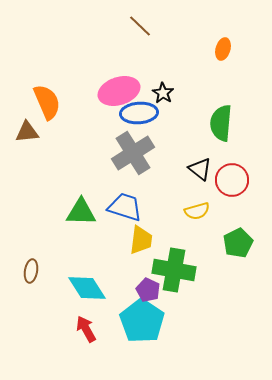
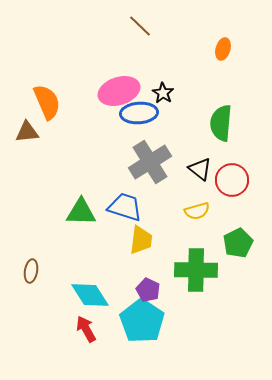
gray cross: moved 17 px right, 9 px down
green cross: moved 22 px right; rotated 9 degrees counterclockwise
cyan diamond: moved 3 px right, 7 px down
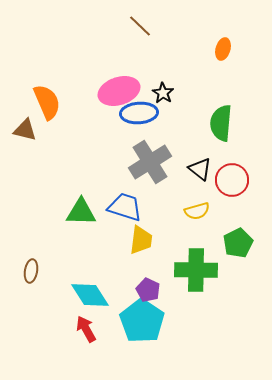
brown triangle: moved 2 px left, 2 px up; rotated 20 degrees clockwise
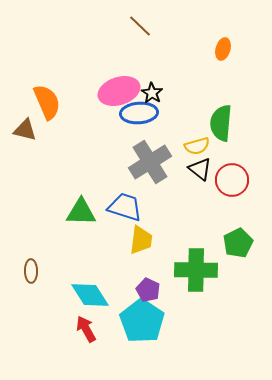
black star: moved 11 px left
yellow semicircle: moved 65 px up
brown ellipse: rotated 10 degrees counterclockwise
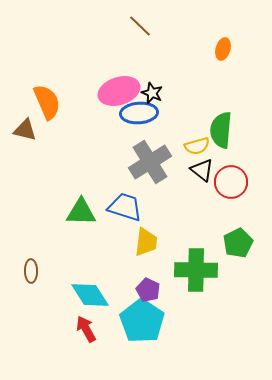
black star: rotated 10 degrees counterclockwise
green semicircle: moved 7 px down
black triangle: moved 2 px right, 1 px down
red circle: moved 1 px left, 2 px down
yellow trapezoid: moved 5 px right, 2 px down
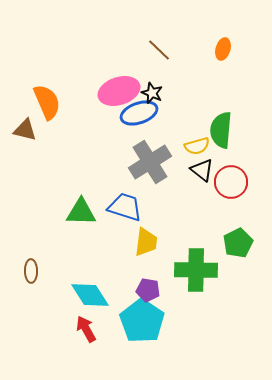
brown line: moved 19 px right, 24 px down
blue ellipse: rotated 15 degrees counterclockwise
purple pentagon: rotated 15 degrees counterclockwise
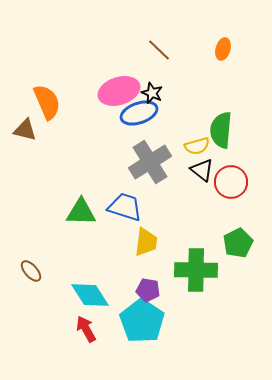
brown ellipse: rotated 40 degrees counterclockwise
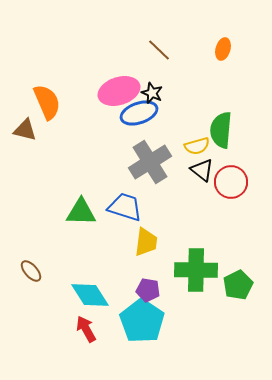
green pentagon: moved 42 px down
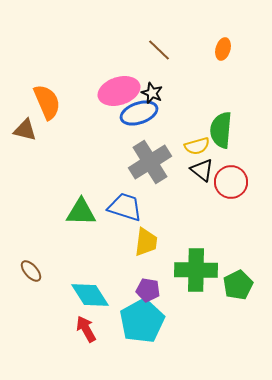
cyan pentagon: rotated 9 degrees clockwise
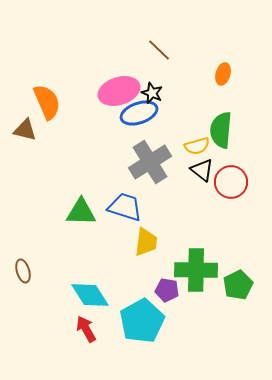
orange ellipse: moved 25 px down
brown ellipse: moved 8 px left; rotated 25 degrees clockwise
purple pentagon: moved 19 px right
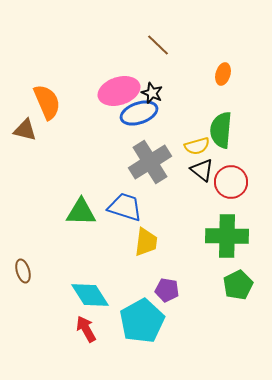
brown line: moved 1 px left, 5 px up
green cross: moved 31 px right, 34 px up
